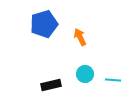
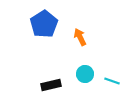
blue pentagon: rotated 16 degrees counterclockwise
cyan line: moved 1 px left, 1 px down; rotated 14 degrees clockwise
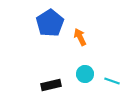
blue pentagon: moved 6 px right, 1 px up
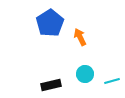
cyan line: rotated 35 degrees counterclockwise
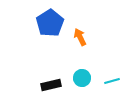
cyan circle: moved 3 px left, 4 px down
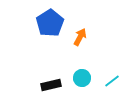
orange arrow: rotated 54 degrees clockwise
cyan line: rotated 21 degrees counterclockwise
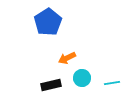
blue pentagon: moved 2 px left, 1 px up
orange arrow: moved 13 px left, 21 px down; rotated 144 degrees counterclockwise
cyan line: moved 2 px down; rotated 28 degrees clockwise
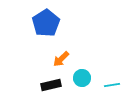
blue pentagon: moved 2 px left, 1 px down
orange arrow: moved 6 px left, 1 px down; rotated 18 degrees counterclockwise
cyan line: moved 2 px down
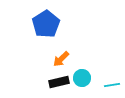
blue pentagon: moved 1 px down
black rectangle: moved 8 px right, 3 px up
